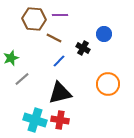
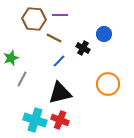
gray line: rotated 21 degrees counterclockwise
red cross: rotated 12 degrees clockwise
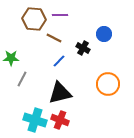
green star: rotated 21 degrees clockwise
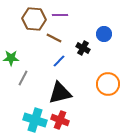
gray line: moved 1 px right, 1 px up
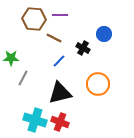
orange circle: moved 10 px left
red cross: moved 2 px down
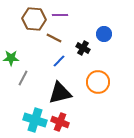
orange circle: moved 2 px up
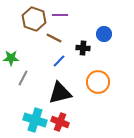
brown hexagon: rotated 15 degrees clockwise
black cross: rotated 24 degrees counterclockwise
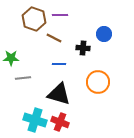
blue line: moved 3 px down; rotated 48 degrees clockwise
gray line: rotated 56 degrees clockwise
black triangle: moved 1 px left, 1 px down; rotated 30 degrees clockwise
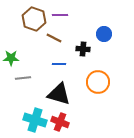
black cross: moved 1 px down
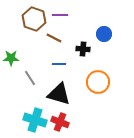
gray line: moved 7 px right; rotated 63 degrees clockwise
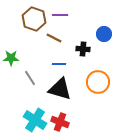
black triangle: moved 1 px right, 5 px up
cyan cross: rotated 15 degrees clockwise
